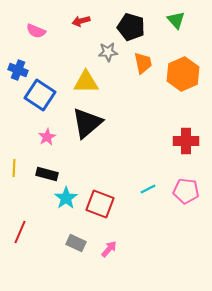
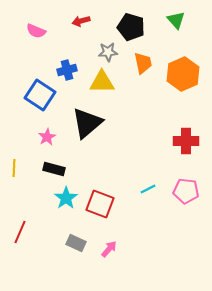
blue cross: moved 49 px right; rotated 36 degrees counterclockwise
yellow triangle: moved 16 px right
black rectangle: moved 7 px right, 5 px up
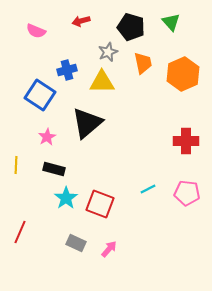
green triangle: moved 5 px left, 2 px down
gray star: rotated 18 degrees counterclockwise
yellow line: moved 2 px right, 3 px up
pink pentagon: moved 1 px right, 2 px down
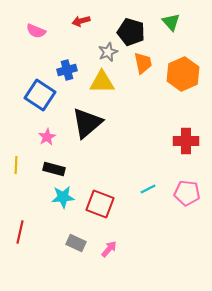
black pentagon: moved 5 px down
cyan star: moved 3 px left, 1 px up; rotated 30 degrees clockwise
red line: rotated 10 degrees counterclockwise
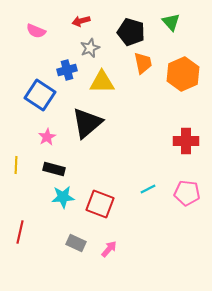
gray star: moved 18 px left, 4 px up
